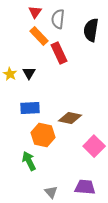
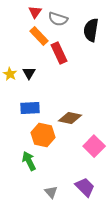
gray semicircle: rotated 78 degrees counterclockwise
purple trapezoid: rotated 40 degrees clockwise
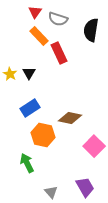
blue rectangle: rotated 30 degrees counterclockwise
green arrow: moved 2 px left, 2 px down
purple trapezoid: rotated 15 degrees clockwise
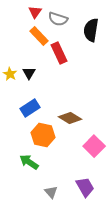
brown diamond: rotated 20 degrees clockwise
green arrow: moved 2 px right, 1 px up; rotated 30 degrees counterclockwise
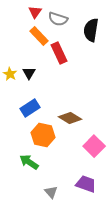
purple trapezoid: moved 1 px right, 3 px up; rotated 40 degrees counterclockwise
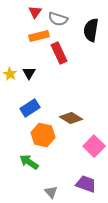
orange rectangle: rotated 60 degrees counterclockwise
brown diamond: moved 1 px right
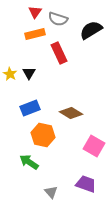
black semicircle: rotated 50 degrees clockwise
orange rectangle: moved 4 px left, 2 px up
blue rectangle: rotated 12 degrees clockwise
brown diamond: moved 5 px up
pink square: rotated 15 degrees counterclockwise
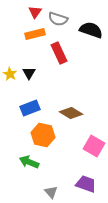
black semicircle: rotated 50 degrees clockwise
green arrow: rotated 12 degrees counterclockwise
